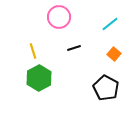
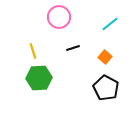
black line: moved 1 px left
orange square: moved 9 px left, 3 px down
green hexagon: rotated 25 degrees clockwise
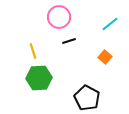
black line: moved 4 px left, 7 px up
black pentagon: moved 19 px left, 10 px down
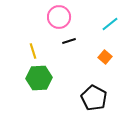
black pentagon: moved 7 px right
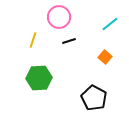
yellow line: moved 11 px up; rotated 35 degrees clockwise
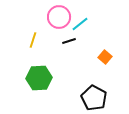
cyan line: moved 30 px left
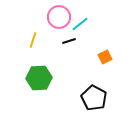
orange square: rotated 24 degrees clockwise
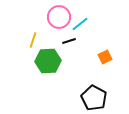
green hexagon: moved 9 px right, 17 px up
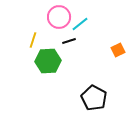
orange square: moved 13 px right, 7 px up
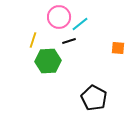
orange square: moved 2 px up; rotated 32 degrees clockwise
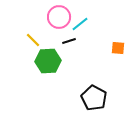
yellow line: rotated 63 degrees counterclockwise
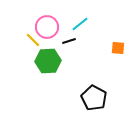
pink circle: moved 12 px left, 10 px down
